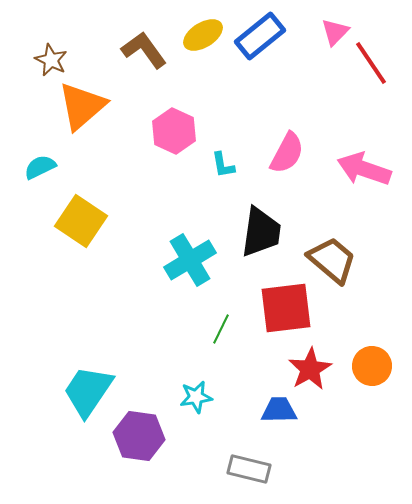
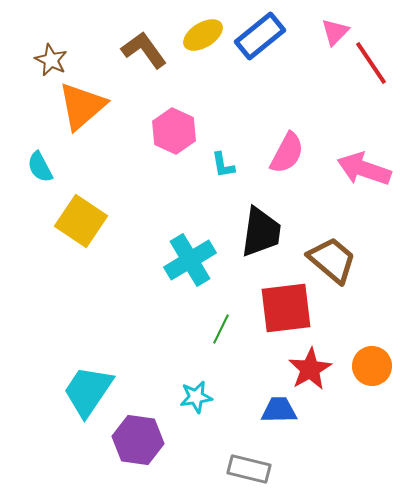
cyan semicircle: rotated 92 degrees counterclockwise
purple hexagon: moved 1 px left, 4 px down
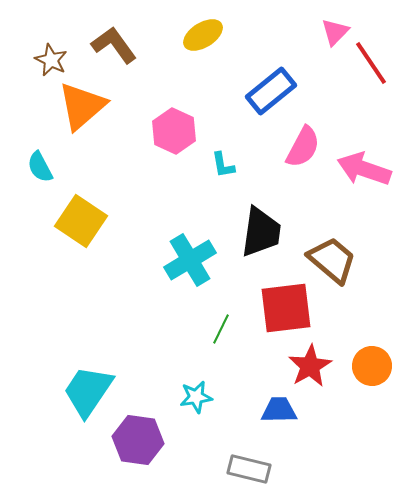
blue rectangle: moved 11 px right, 55 px down
brown L-shape: moved 30 px left, 5 px up
pink semicircle: moved 16 px right, 6 px up
red star: moved 3 px up
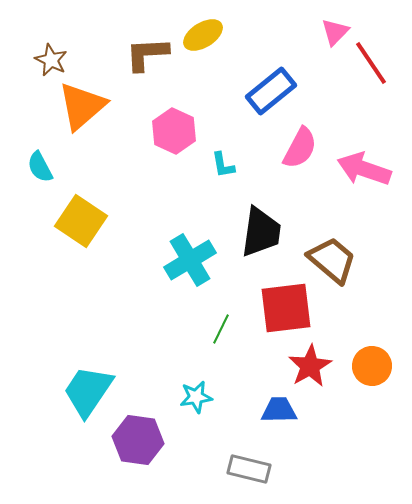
brown L-shape: moved 33 px right, 9 px down; rotated 57 degrees counterclockwise
pink semicircle: moved 3 px left, 1 px down
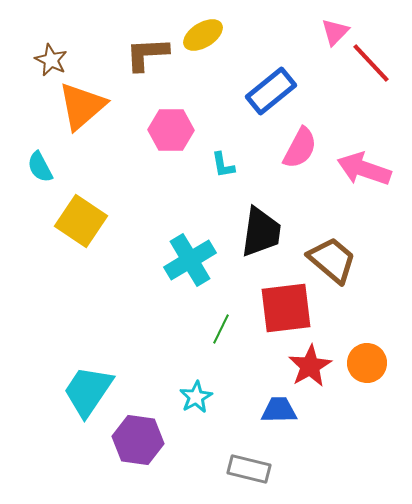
red line: rotated 9 degrees counterclockwise
pink hexagon: moved 3 px left, 1 px up; rotated 24 degrees counterclockwise
orange circle: moved 5 px left, 3 px up
cyan star: rotated 20 degrees counterclockwise
